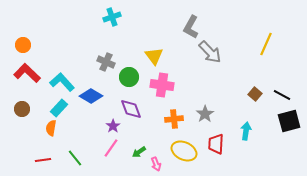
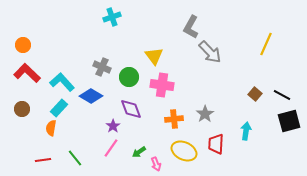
gray cross: moved 4 px left, 5 px down
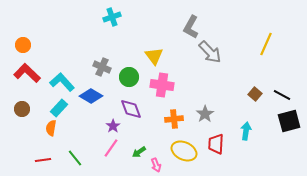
pink arrow: moved 1 px down
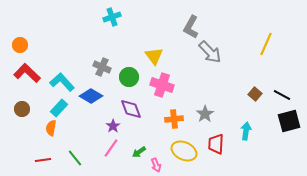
orange circle: moved 3 px left
pink cross: rotated 10 degrees clockwise
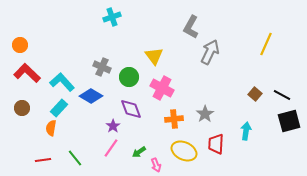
gray arrow: rotated 110 degrees counterclockwise
pink cross: moved 3 px down; rotated 10 degrees clockwise
brown circle: moved 1 px up
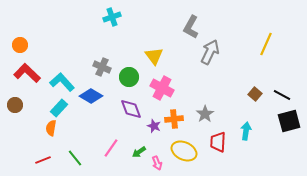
brown circle: moved 7 px left, 3 px up
purple star: moved 41 px right; rotated 16 degrees counterclockwise
red trapezoid: moved 2 px right, 2 px up
red line: rotated 14 degrees counterclockwise
pink arrow: moved 1 px right, 2 px up
